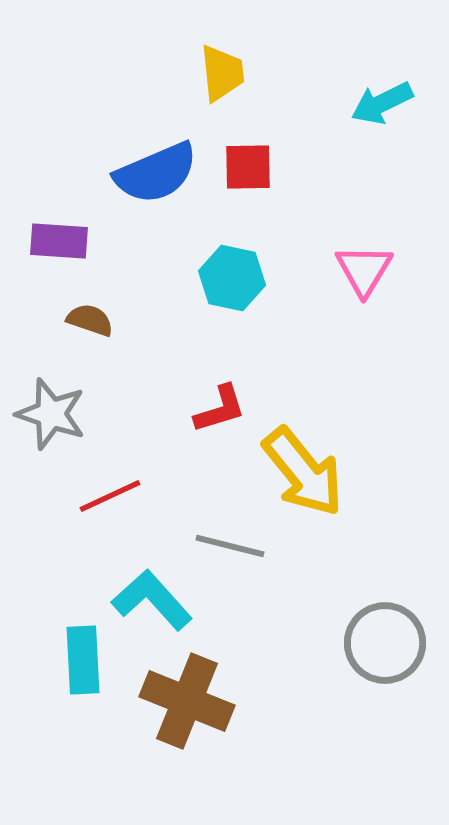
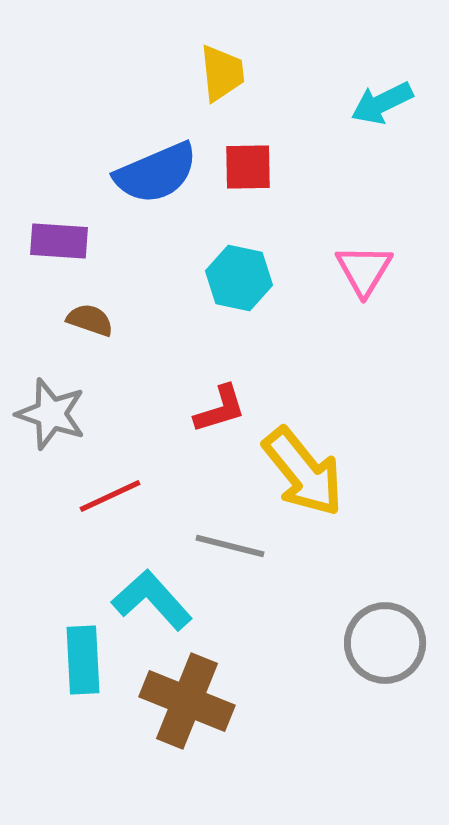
cyan hexagon: moved 7 px right
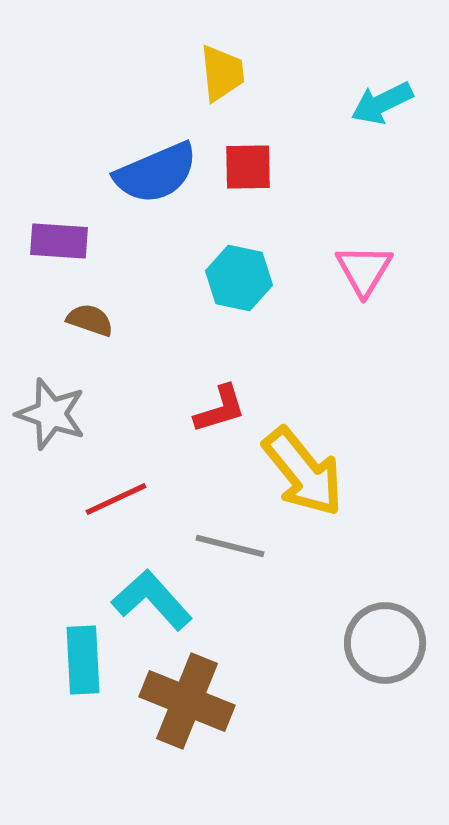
red line: moved 6 px right, 3 px down
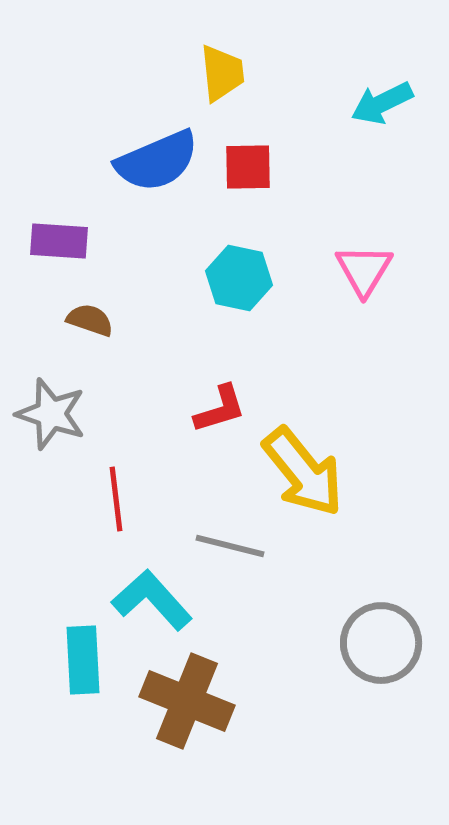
blue semicircle: moved 1 px right, 12 px up
red line: rotated 72 degrees counterclockwise
gray circle: moved 4 px left
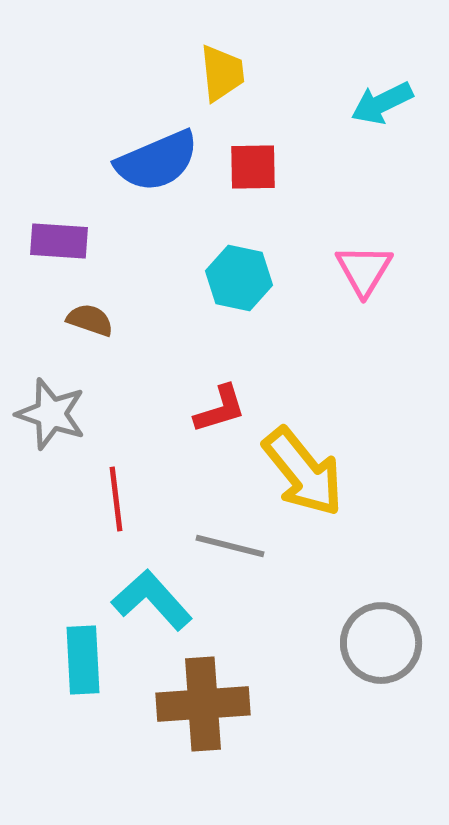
red square: moved 5 px right
brown cross: moved 16 px right, 3 px down; rotated 26 degrees counterclockwise
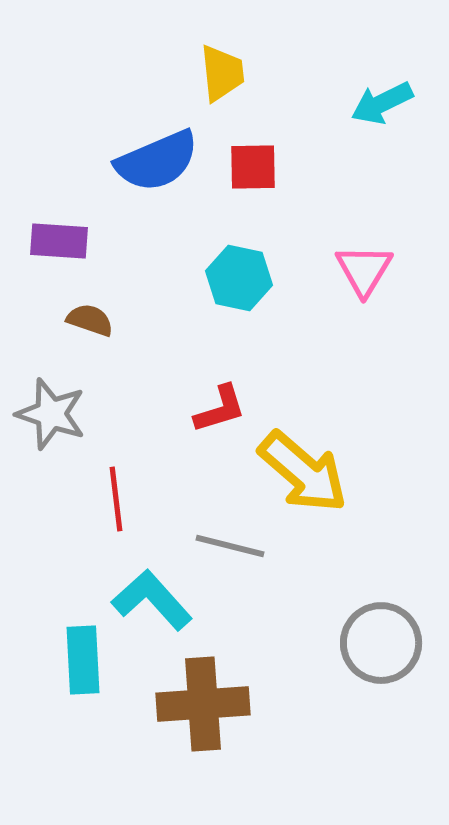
yellow arrow: rotated 10 degrees counterclockwise
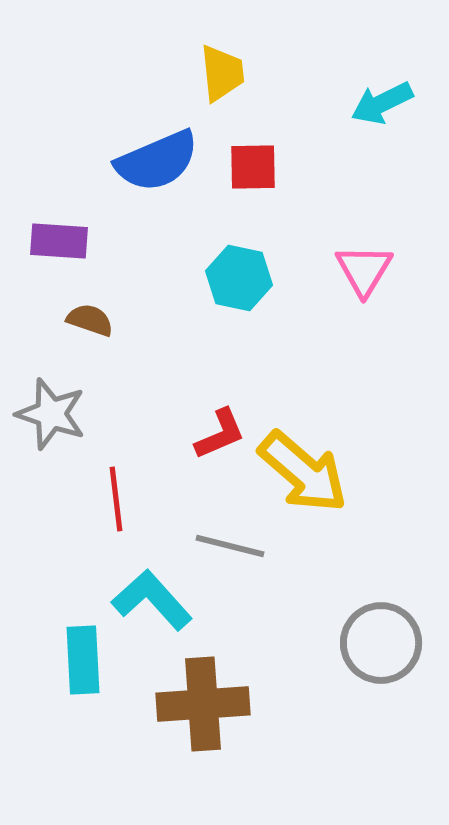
red L-shape: moved 25 px down; rotated 6 degrees counterclockwise
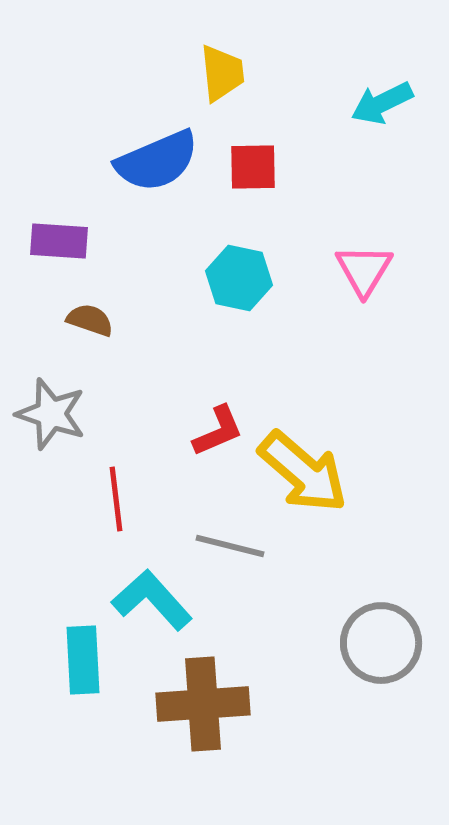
red L-shape: moved 2 px left, 3 px up
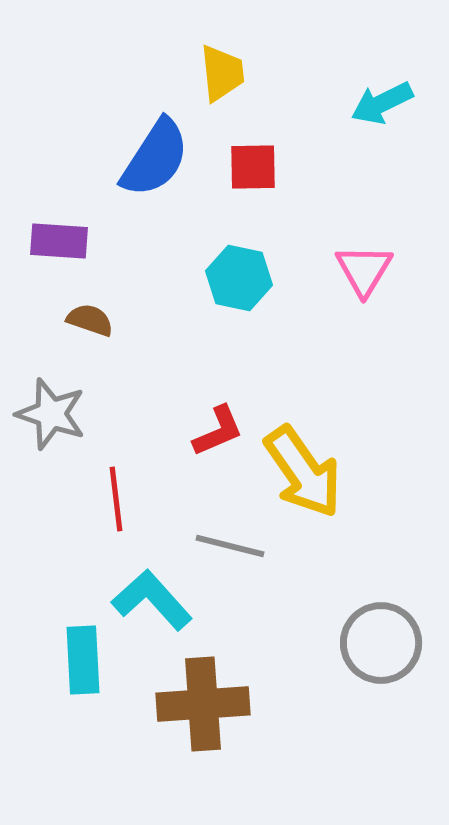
blue semicircle: moved 2 px left, 3 px up; rotated 34 degrees counterclockwise
yellow arrow: rotated 14 degrees clockwise
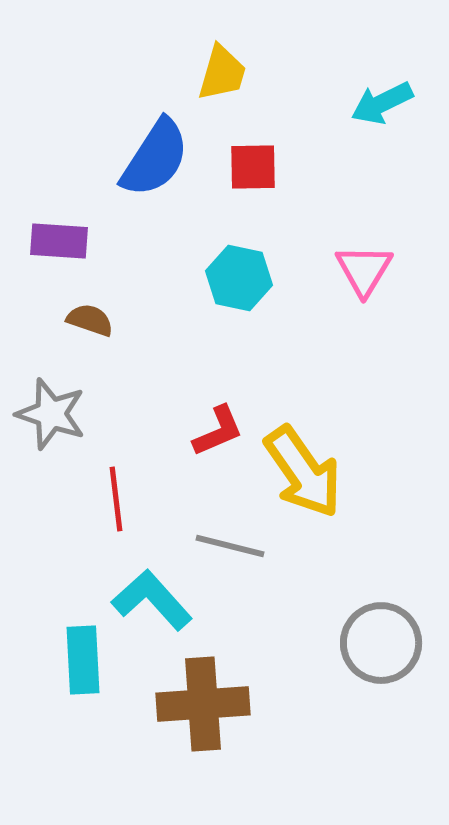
yellow trapezoid: rotated 22 degrees clockwise
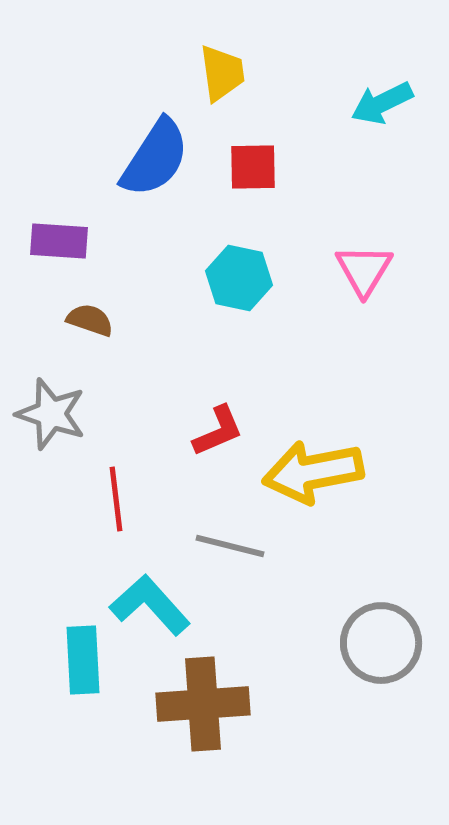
yellow trapezoid: rotated 24 degrees counterclockwise
yellow arrow: moved 10 px right; rotated 114 degrees clockwise
cyan L-shape: moved 2 px left, 5 px down
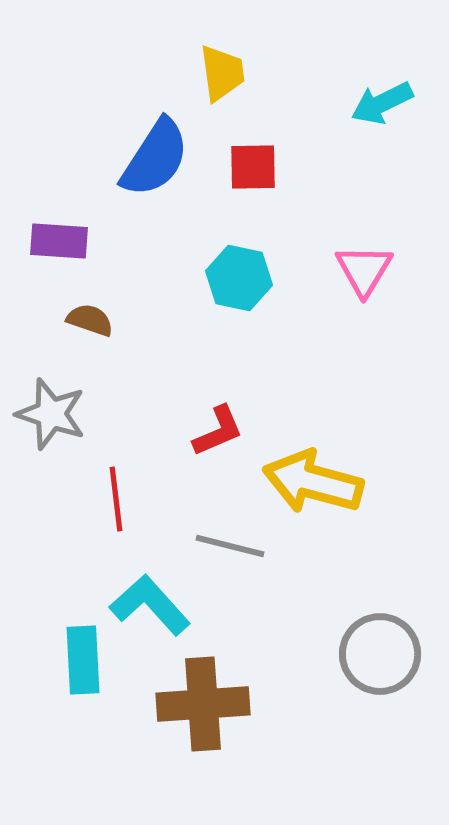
yellow arrow: moved 10 px down; rotated 26 degrees clockwise
gray circle: moved 1 px left, 11 px down
